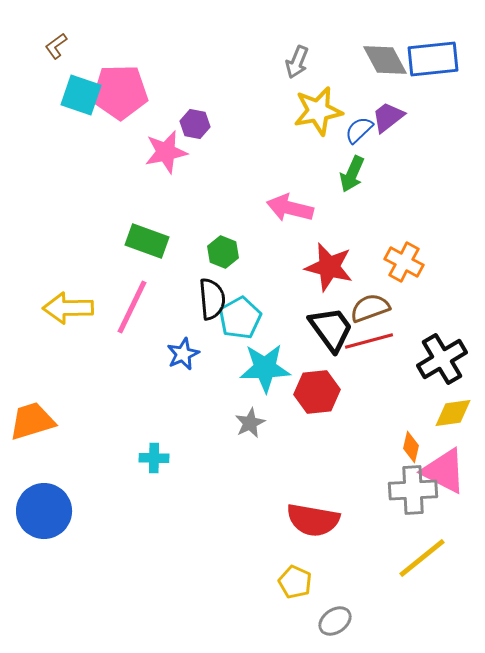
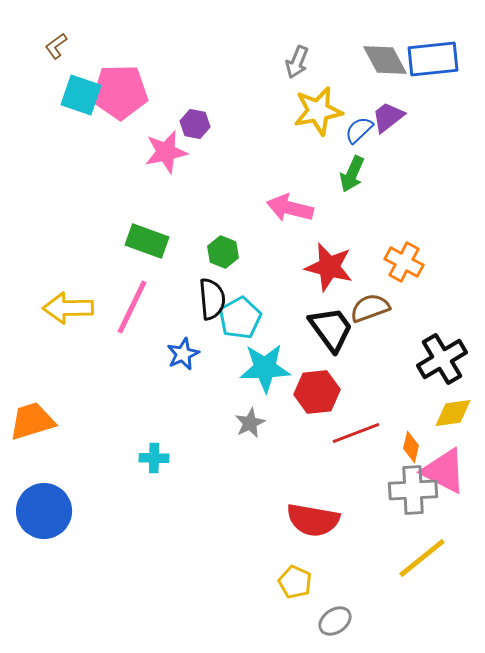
red line: moved 13 px left, 92 px down; rotated 6 degrees counterclockwise
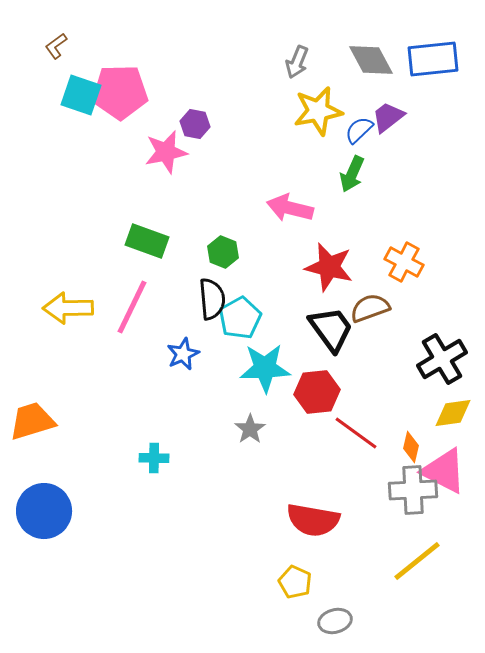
gray diamond: moved 14 px left
gray star: moved 6 px down; rotated 8 degrees counterclockwise
red line: rotated 57 degrees clockwise
yellow line: moved 5 px left, 3 px down
gray ellipse: rotated 20 degrees clockwise
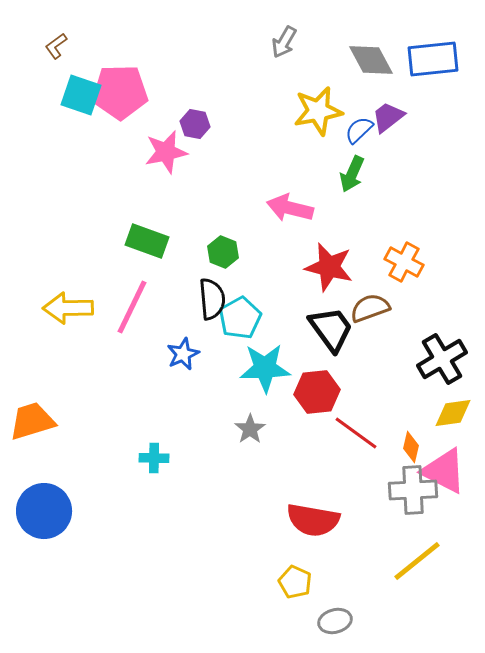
gray arrow: moved 13 px left, 20 px up; rotated 8 degrees clockwise
